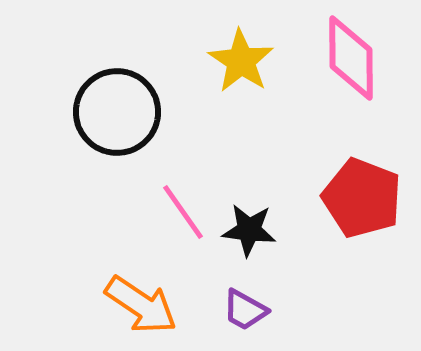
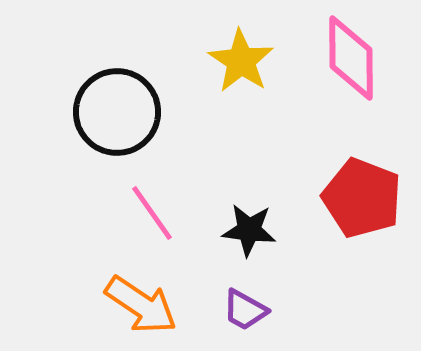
pink line: moved 31 px left, 1 px down
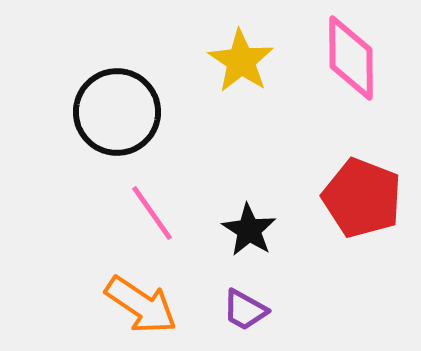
black star: rotated 26 degrees clockwise
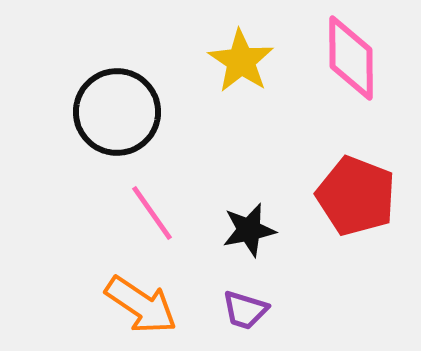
red pentagon: moved 6 px left, 2 px up
black star: rotated 28 degrees clockwise
purple trapezoid: rotated 12 degrees counterclockwise
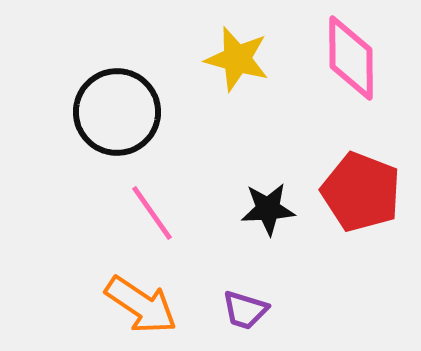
yellow star: moved 4 px left, 2 px up; rotated 18 degrees counterclockwise
red pentagon: moved 5 px right, 4 px up
black star: moved 19 px right, 21 px up; rotated 8 degrees clockwise
